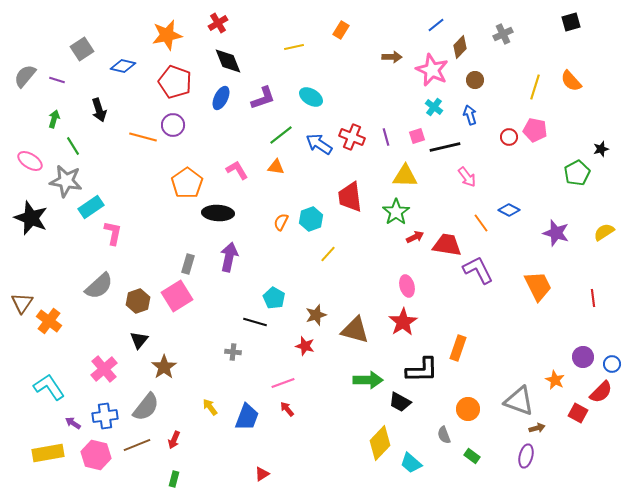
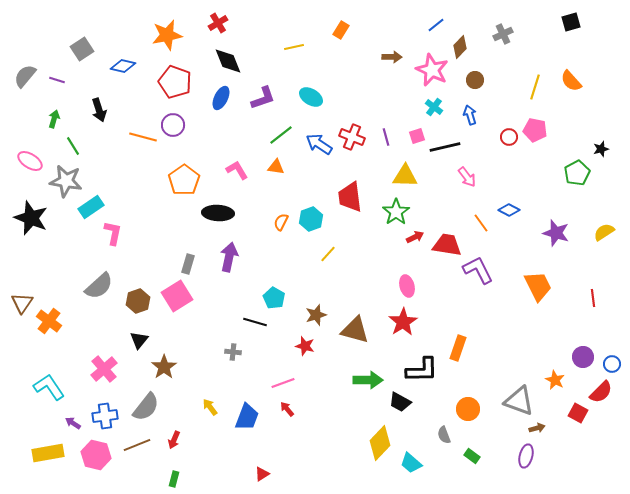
orange pentagon at (187, 183): moved 3 px left, 3 px up
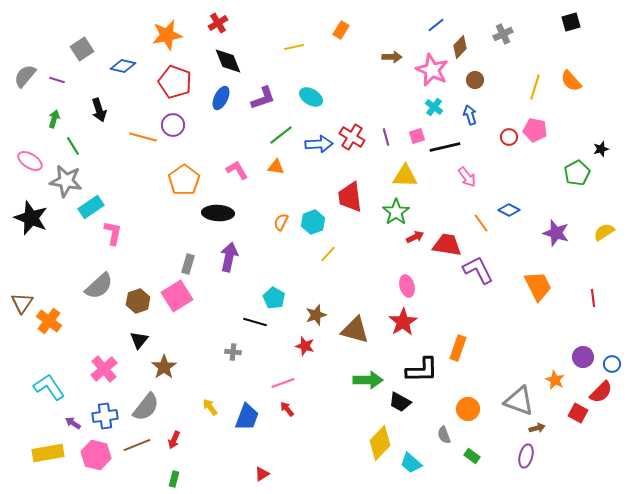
red cross at (352, 137): rotated 10 degrees clockwise
blue arrow at (319, 144): rotated 144 degrees clockwise
cyan hexagon at (311, 219): moved 2 px right, 3 px down
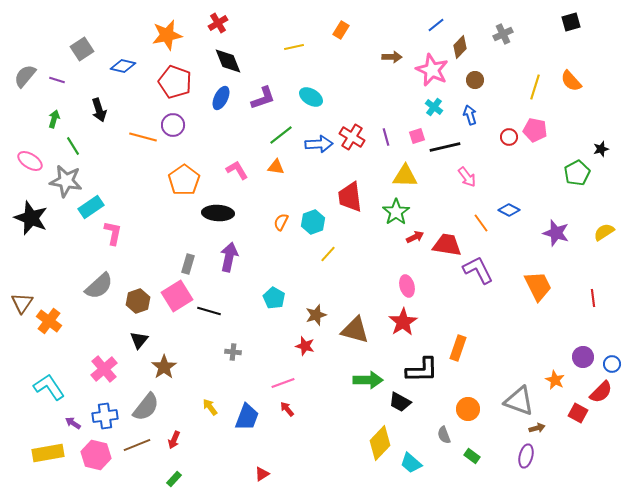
black line at (255, 322): moved 46 px left, 11 px up
green rectangle at (174, 479): rotated 28 degrees clockwise
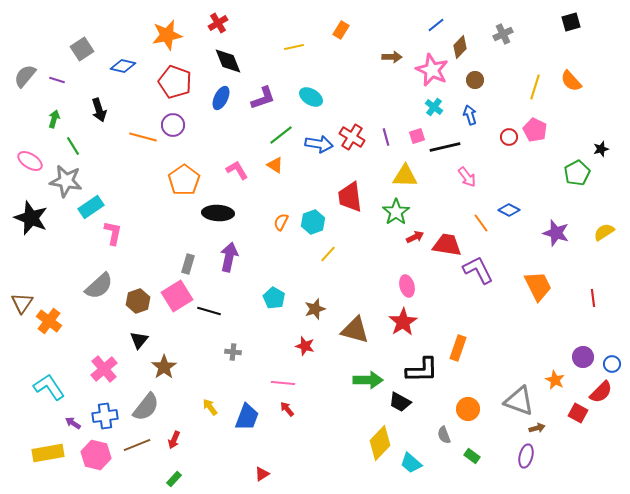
pink pentagon at (535, 130): rotated 15 degrees clockwise
blue arrow at (319, 144): rotated 12 degrees clockwise
orange triangle at (276, 167): moved 1 px left, 2 px up; rotated 24 degrees clockwise
brown star at (316, 315): moved 1 px left, 6 px up
pink line at (283, 383): rotated 25 degrees clockwise
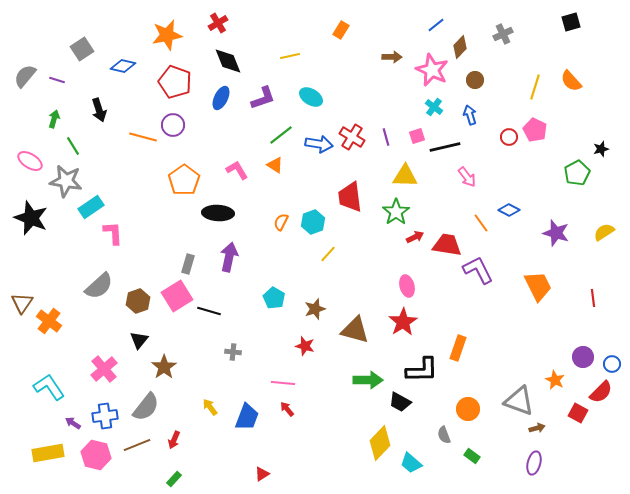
yellow line at (294, 47): moved 4 px left, 9 px down
pink L-shape at (113, 233): rotated 15 degrees counterclockwise
purple ellipse at (526, 456): moved 8 px right, 7 px down
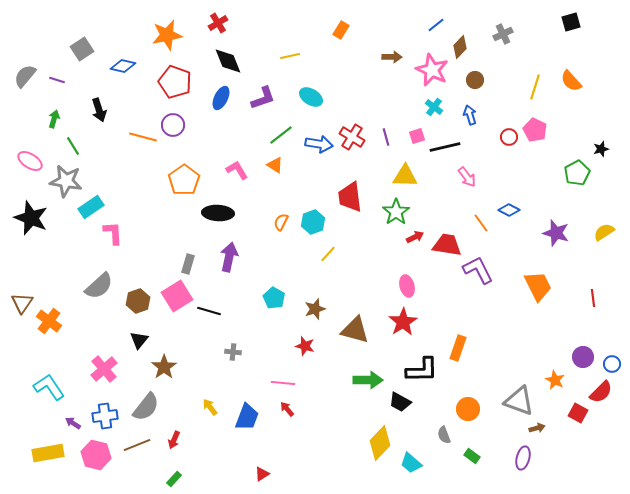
purple ellipse at (534, 463): moved 11 px left, 5 px up
